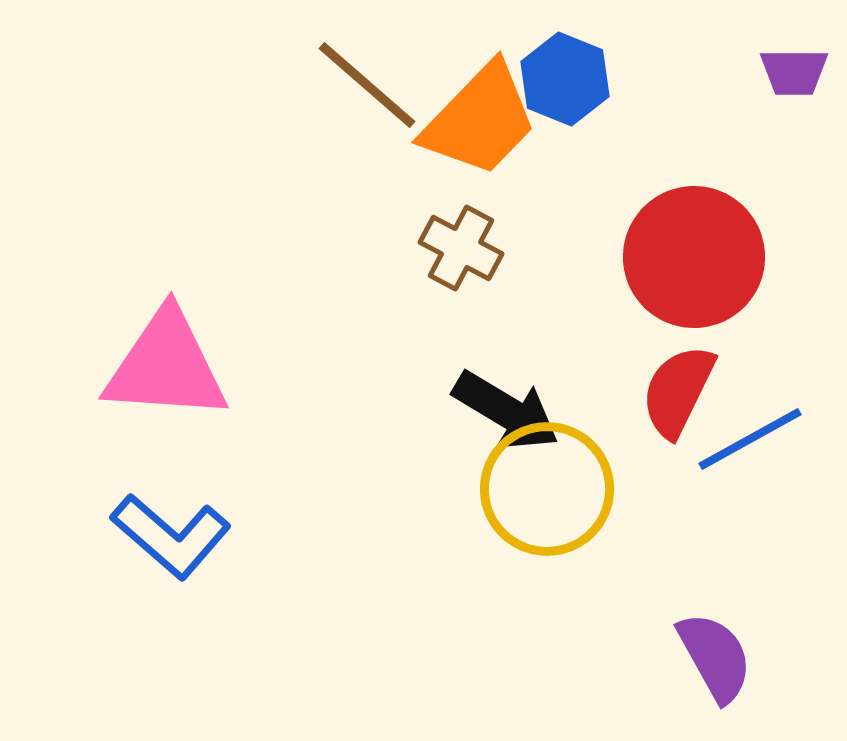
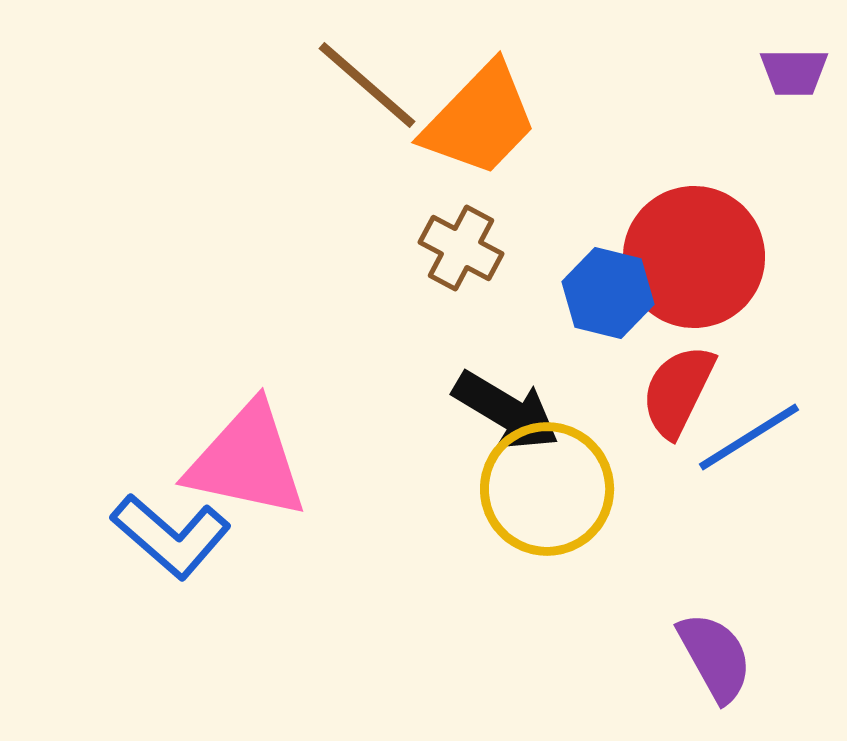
blue hexagon: moved 43 px right, 214 px down; rotated 8 degrees counterclockwise
pink triangle: moved 81 px right, 95 px down; rotated 8 degrees clockwise
blue line: moved 1 px left, 2 px up; rotated 3 degrees counterclockwise
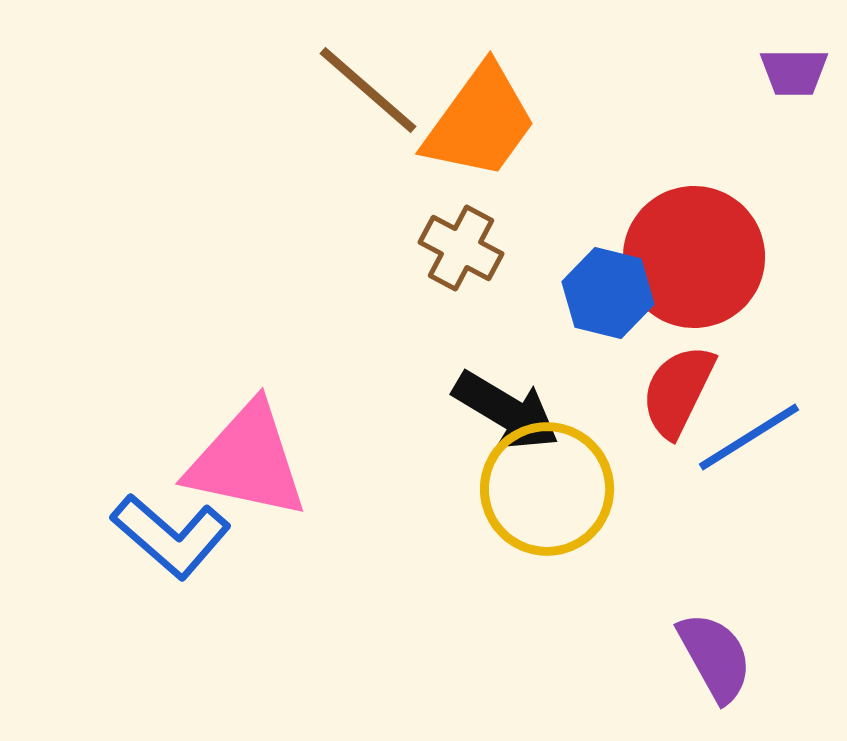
brown line: moved 1 px right, 5 px down
orange trapezoid: moved 2 px down; rotated 8 degrees counterclockwise
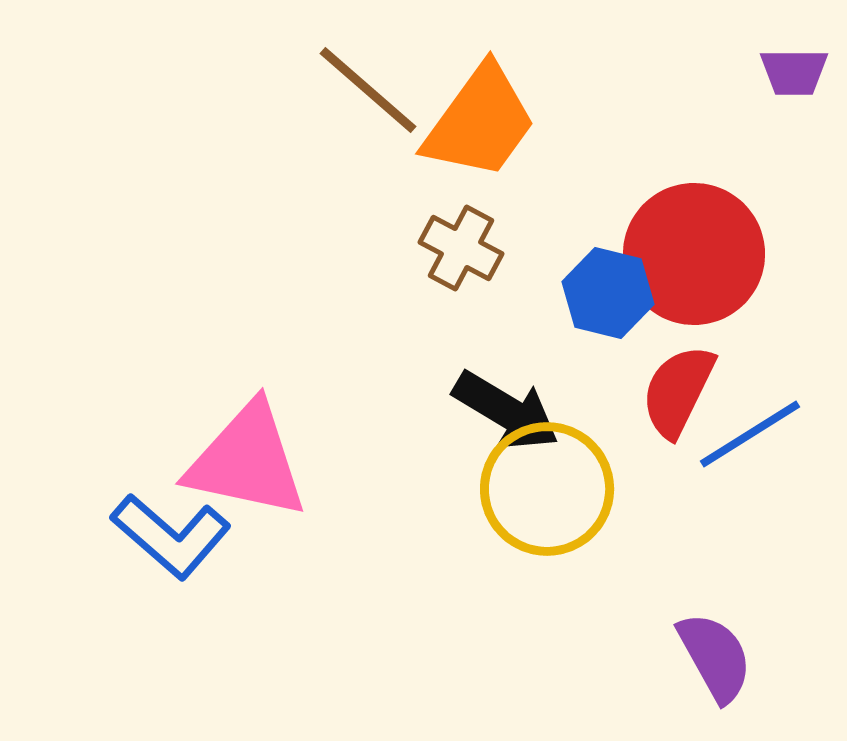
red circle: moved 3 px up
blue line: moved 1 px right, 3 px up
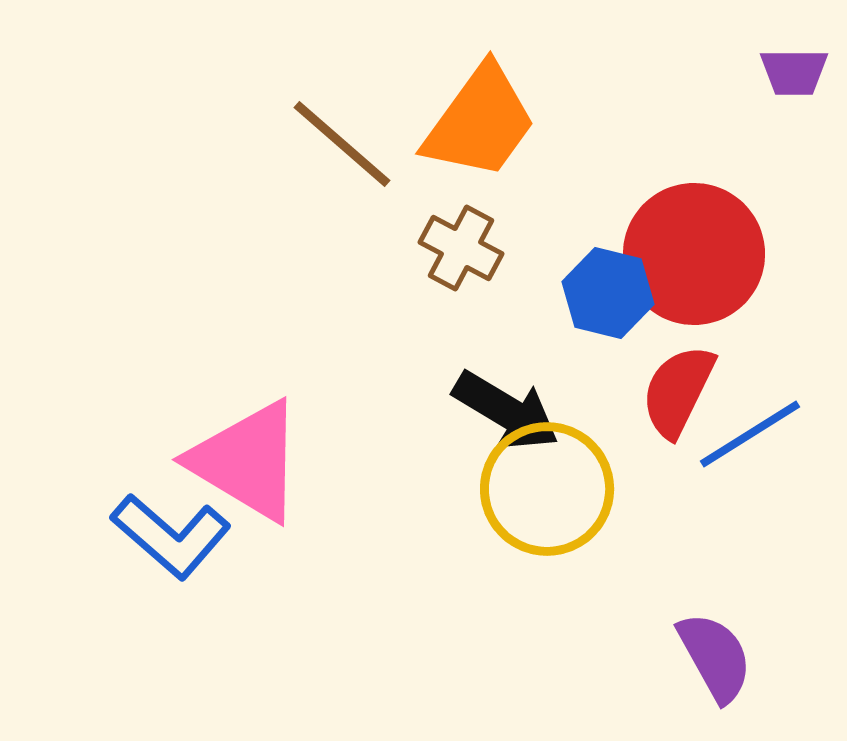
brown line: moved 26 px left, 54 px down
pink triangle: rotated 19 degrees clockwise
